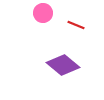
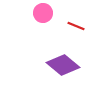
red line: moved 1 px down
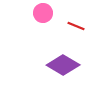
purple diamond: rotated 8 degrees counterclockwise
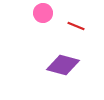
purple diamond: rotated 16 degrees counterclockwise
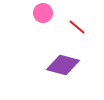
red line: moved 1 px right, 1 px down; rotated 18 degrees clockwise
